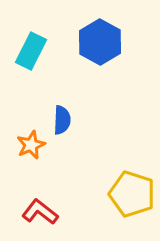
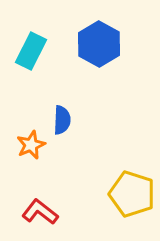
blue hexagon: moved 1 px left, 2 px down
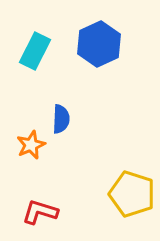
blue hexagon: rotated 6 degrees clockwise
cyan rectangle: moved 4 px right
blue semicircle: moved 1 px left, 1 px up
red L-shape: rotated 21 degrees counterclockwise
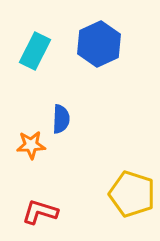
orange star: rotated 20 degrees clockwise
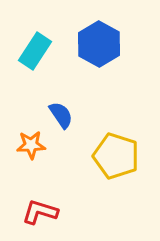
blue hexagon: rotated 6 degrees counterclockwise
cyan rectangle: rotated 6 degrees clockwise
blue semicircle: moved 4 px up; rotated 36 degrees counterclockwise
yellow pentagon: moved 16 px left, 38 px up
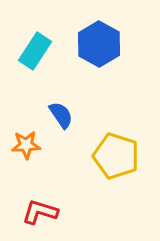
orange star: moved 5 px left
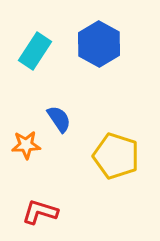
blue semicircle: moved 2 px left, 4 px down
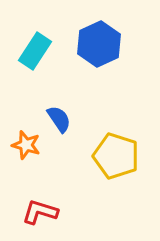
blue hexagon: rotated 6 degrees clockwise
orange star: rotated 20 degrees clockwise
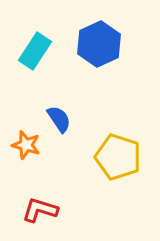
yellow pentagon: moved 2 px right, 1 px down
red L-shape: moved 2 px up
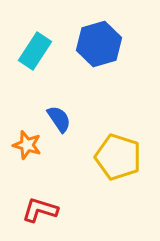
blue hexagon: rotated 9 degrees clockwise
orange star: moved 1 px right
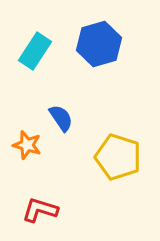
blue semicircle: moved 2 px right, 1 px up
